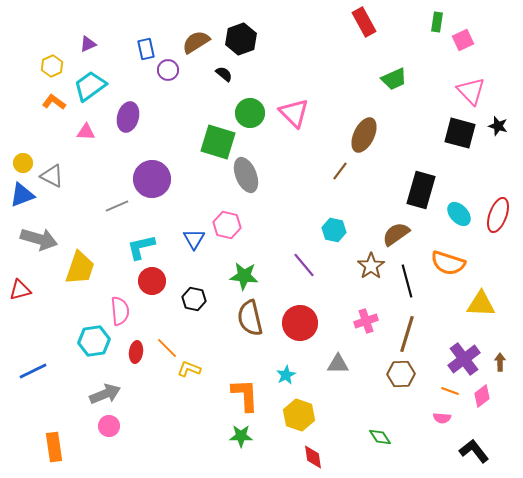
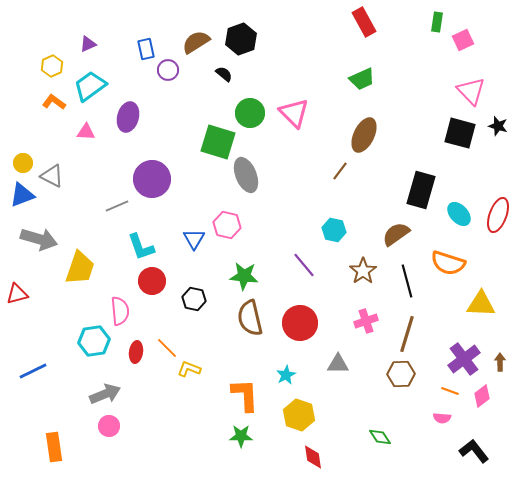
green trapezoid at (394, 79): moved 32 px left
cyan L-shape at (141, 247): rotated 96 degrees counterclockwise
brown star at (371, 266): moved 8 px left, 5 px down
red triangle at (20, 290): moved 3 px left, 4 px down
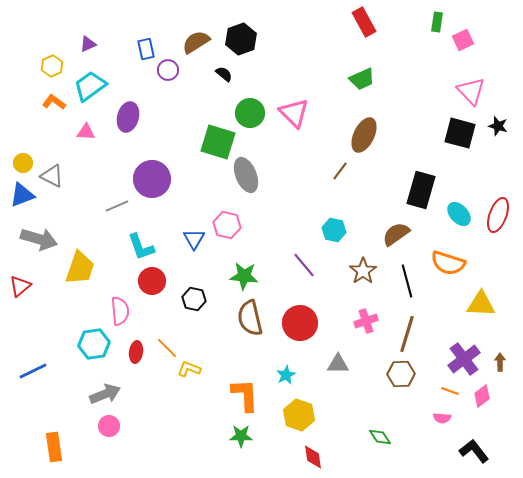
red triangle at (17, 294): moved 3 px right, 8 px up; rotated 25 degrees counterclockwise
cyan hexagon at (94, 341): moved 3 px down
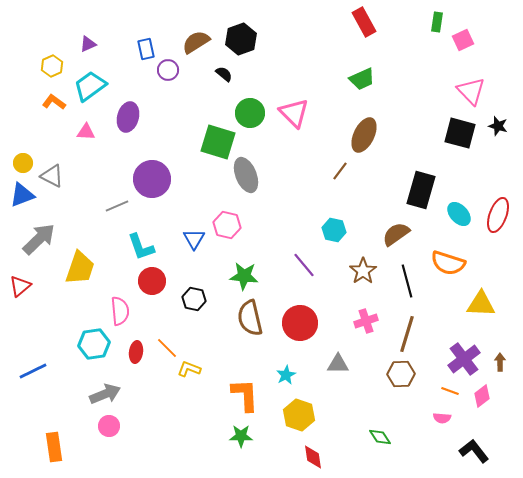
gray arrow at (39, 239): rotated 60 degrees counterclockwise
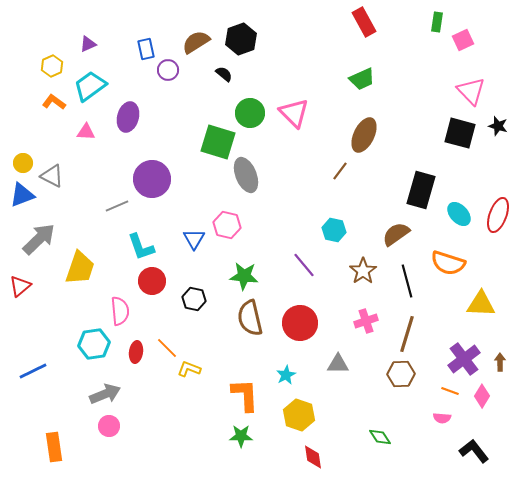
pink diamond at (482, 396): rotated 20 degrees counterclockwise
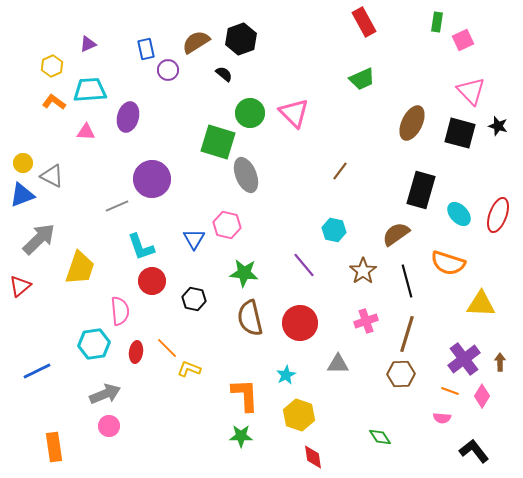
cyan trapezoid at (90, 86): moved 4 px down; rotated 32 degrees clockwise
brown ellipse at (364, 135): moved 48 px right, 12 px up
green star at (244, 276): moved 3 px up
blue line at (33, 371): moved 4 px right
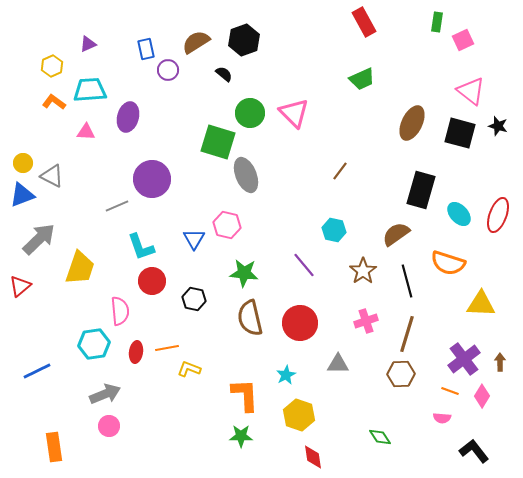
black hexagon at (241, 39): moved 3 px right, 1 px down
pink triangle at (471, 91): rotated 8 degrees counterclockwise
orange line at (167, 348): rotated 55 degrees counterclockwise
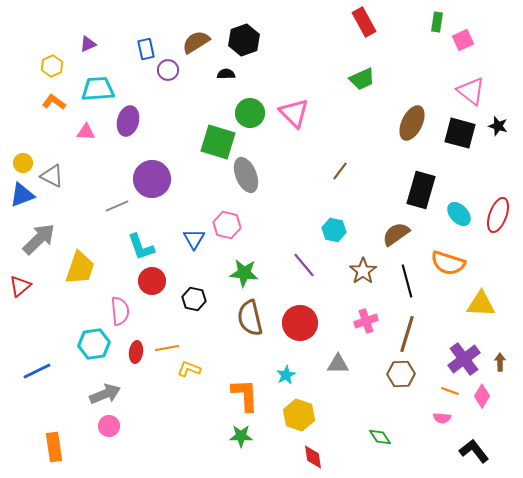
black semicircle at (224, 74): moved 2 px right; rotated 42 degrees counterclockwise
cyan trapezoid at (90, 90): moved 8 px right, 1 px up
purple ellipse at (128, 117): moved 4 px down
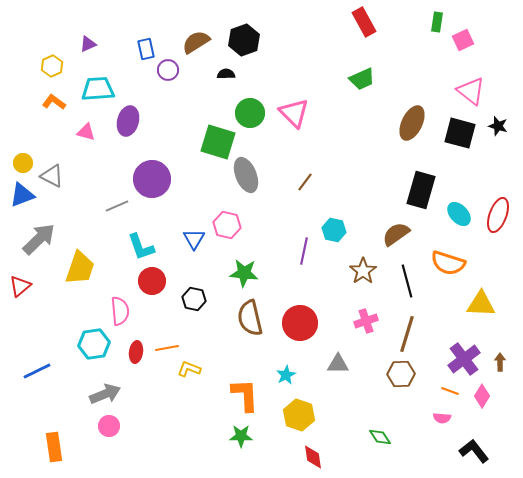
pink triangle at (86, 132): rotated 12 degrees clockwise
brown line at (340, 171): moved 35 px left, 11 px down
purple line at (304, 265): moved 14 px up; rotated 52 degrees clockwise
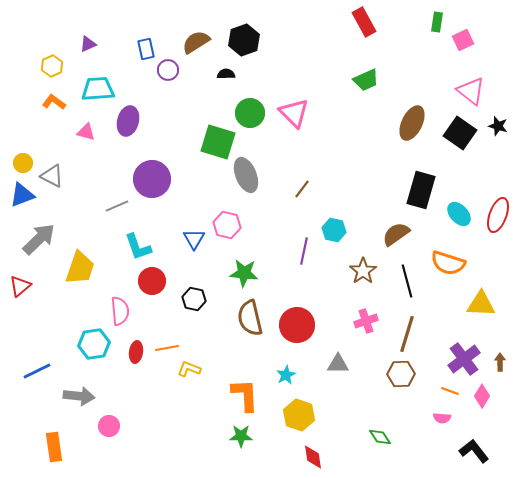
green trapezoid at (362, 79): moved 4 px right, 1 px down
black square at (460, 133): rotated 20 degrees clockwise
brown line at (305, 182): moved 3 px left, 7 px down
cyan L-shape at (141, 247): moved 3 px left
red circle at (300, 323): moved 3 px left, 2 px down
gray arrow at (105, 394): moved 26 px left, 2 px down; rotated 28 degrees clockwise
